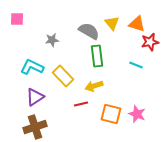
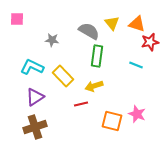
gray star: rotated 16 degrees clockwise
green rectangle: rotated 15 degrees clockwise
orange square: moved 1 px right, 7 px down
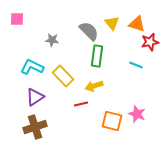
gray semicircle: rotated 15 degrees clockwise
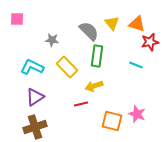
yellow rectangle: moved 4 px right, 9 px up
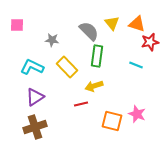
pink square: moved 6 px down
